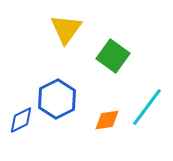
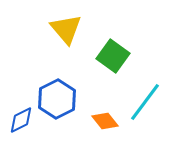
yellow triangle: rotated 16 degrees counterclockwise
cyan line: moved 2 px left, 5 px up
orange diamond: moved 2 px left, 1 px down; rotated 60 degrees clockwise
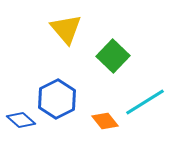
green square: rotated 8 degrees clockwise
cyan line: rotated 21 degrees clockwise
blue diamond: rotated 68 degrees clockwise
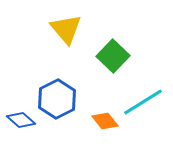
cyan line: moved 2 px left
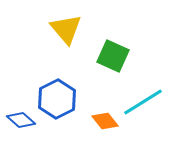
green square: rotated 20 degrees counterclockwise
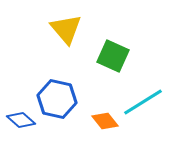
blue hexagon: rotated 21 degrees counterclockwise
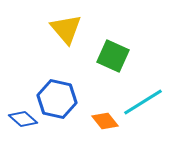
blue diamond: moved 2 px right, 1 px up
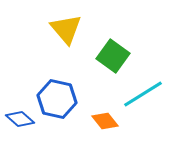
green square: rotated 12 degrees clockwise
cyan line: moved 8 px up
blue diamond: moved 3 px left
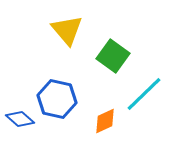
yellow triangle: moved 1 px right, 1 px down
cyan line: moved 1 px right; rotated 12 degrees counterclockwise
orange diamond: rotated 76 degrees counterclockwise
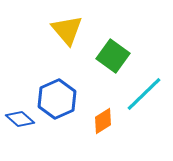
blue hexagon: rotated 24 degrees clockwise
orange diamond: moved 2 px left; rotated 8 degrees counterclockwise
